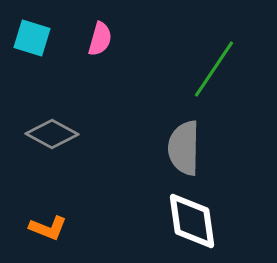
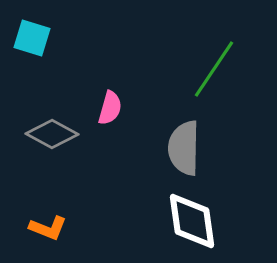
pink semicircle: moved 10 px right, 69 px down
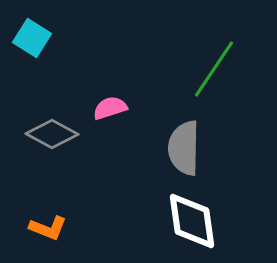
cyan square: rotated 15 degrees clockwise
pink semicircle: rotated 124 degrees counterclockwise
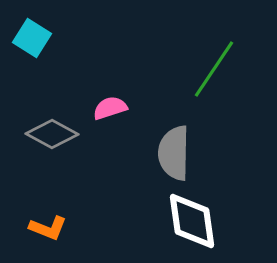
gray semicircle: moved 10 px left, 5 px down
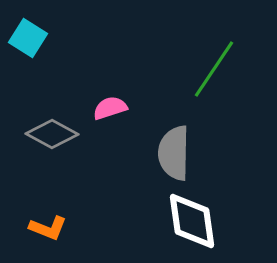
cyan square: moved 4 px left
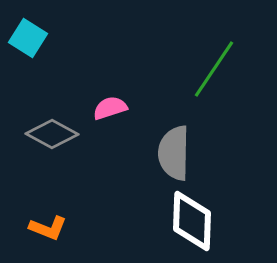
white diamond: rotated 10 degrees clockwise
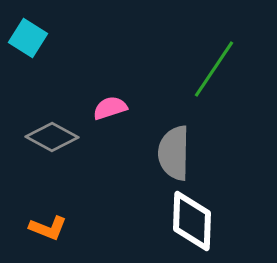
gray diamond: moved 3 px down
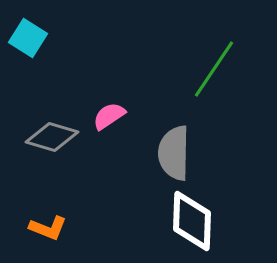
pink semicircle: moved 1 px left, 8 px down; rotated 16 degrees counterclockwise
gray diamond: rotated 12 degrees counterclockwise
